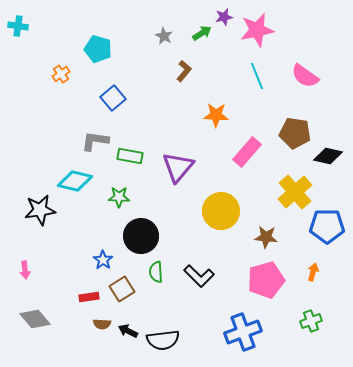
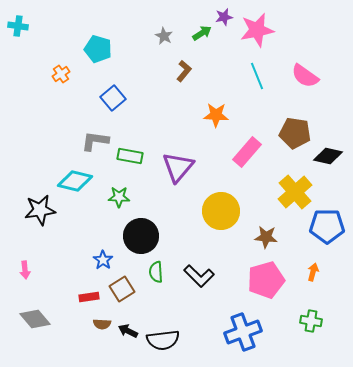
green cross: rotated 30 degrees clockwise
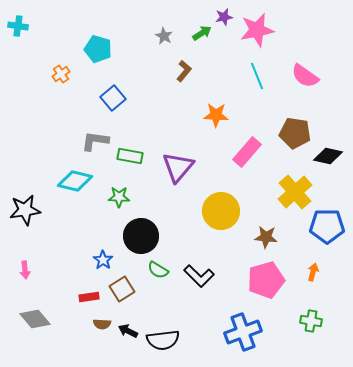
black star: moved 15 px left
green semicircle: moved 2 px right, 2 px up; rotated 55 degrees counterclockwise
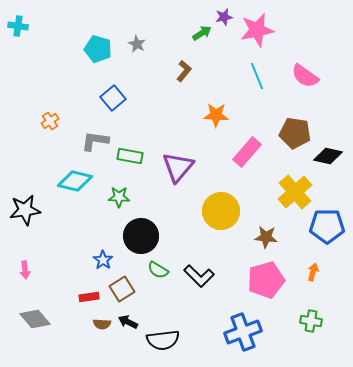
gray star: moved 27 px left, 8 px down
orange cross: moved 11 px left, 47 px down
black arrow: moved 9 px up
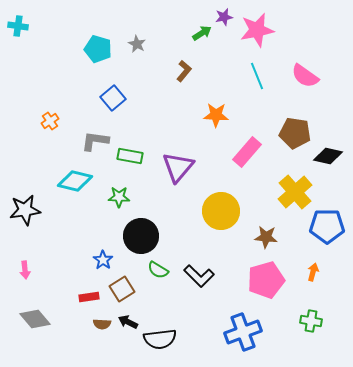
black semicircle: moved 3 px left, 1 px up
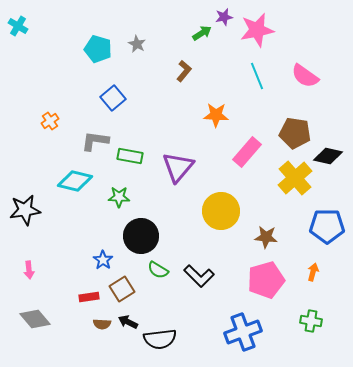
cyan cross: rotated 24 degrees clockwise
yellow cross: moved 14 px up
pink arrow: moved 4 px right
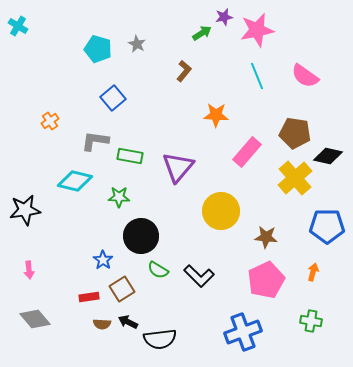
pink pentagon: rotated 9 degrees counterclockwise
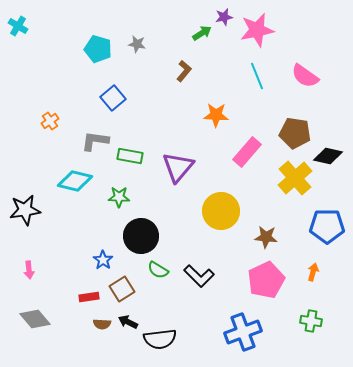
gray star: rotated 18 degrees counterclockwise
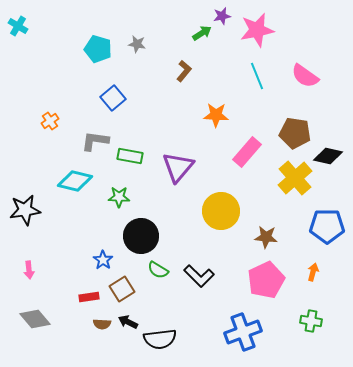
purple star: moved 2 px left, 1 px up
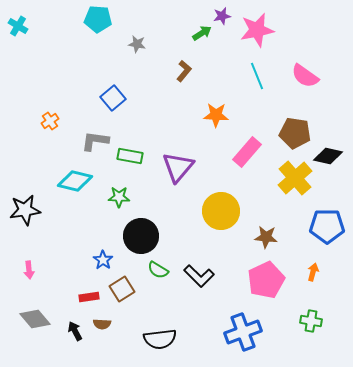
cyan pentagon: moved 30 px up; rotated 12 degrees counterclockwise
black arrow: moved 53 px left, 9 px down; rotated 36 degrees clockwise
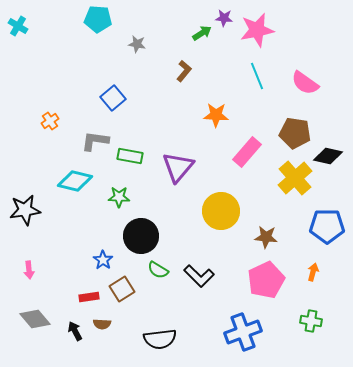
purple star: moved 2 px right, 2 px down; rotated 18 degrees clockwise
pink semicircle: moved 7 px down
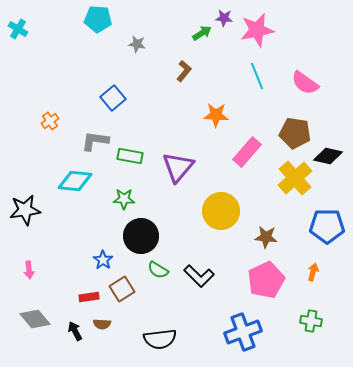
cyan cross: moved 3 px down
cyan diamond: rotated 8 degrees counterclockwise
green star: moved 5 px right, 2 px down
